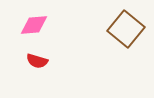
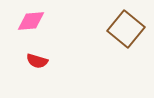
pink diamond: moved 3 px left, 4 px up
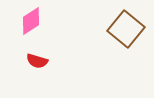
pink diamond: rotated 28 degrees counterclockwise
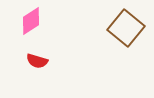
brown square: moved 1 px up
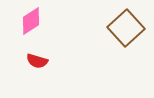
brown square: rotated 9 degrees clockwise
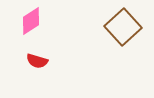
brown square: moved 3 px left, 1 px up
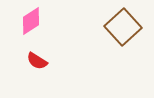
red semicircle: rotated 15 degrees clockwise
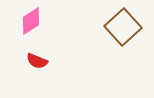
red semicircle: rotated 10 degrees counterclockwise
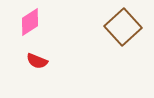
pink diamond: moved 1 px left, 1 px down
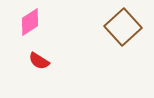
red semicircle: moved 2 px right; rotated 10 degrees clockwise
